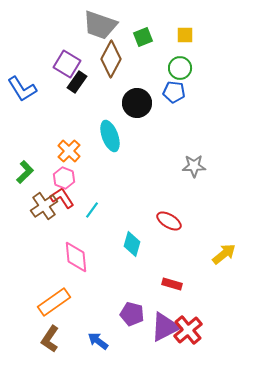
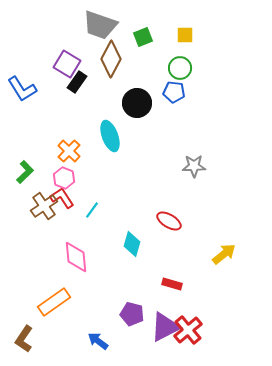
brown L-shape: moved 26 px left
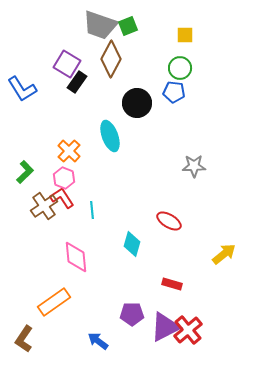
green square: moved 15 px left, 11 px up
cyan line: rotated 42 degrees counterclockwise
purple pentagon: rotated 15 degrees counterclockwise
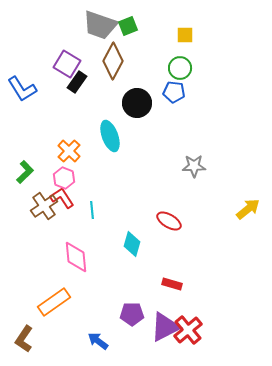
brown diamond: moved 2 px right, 2 px down
yellow arrow: moved 24 px right, 45 px up
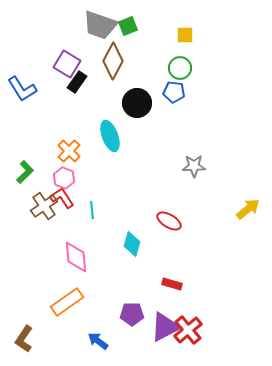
orange rectangle: moved 13 px right
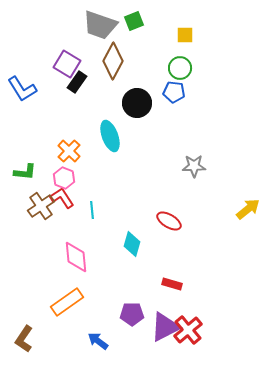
green square: moved 6 px right, 5 px up
green L-shape: rotated 50 degrees clockwise
brown cross: moved 3 px left
